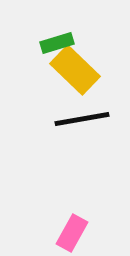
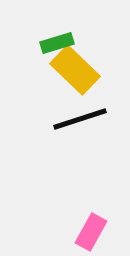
black line: moved 2 px left; rotated 8 degrees counterclockwise
pink rectangle: moved 19 px right, 1 px up
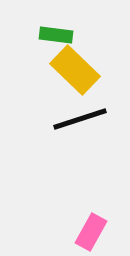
green rectangle: moved 1 px left, 8 px up; rotated 24 degrees clockwise
